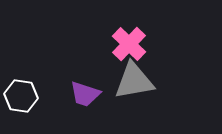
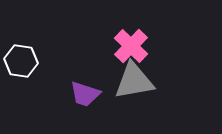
pink cross: moved 2 px right, 2 px down
white hexagon: moved 35 px up
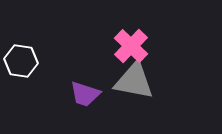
gray triangle: rotated 21 degrees clockwise
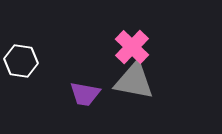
pink cross: moved 1 px right, 1 px down
purple trapezoid: rotated 8 degrees counterclockwise
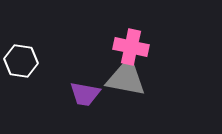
pink cross: moved 1 px left; rotated 32 degrees counterclockwise
gray triangle: moved 8 px left, 3 px up
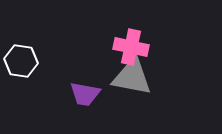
gray triangle: moved 6 px right, 1 px up
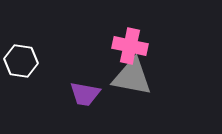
pink cross: moved 1 px left, 1 px up
